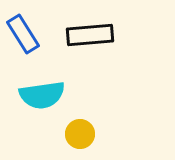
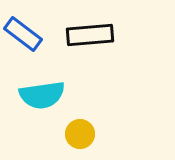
blue rectangle: rotated 21 degrees counterclockwise
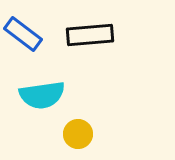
yellow circle: moved 2 px left
